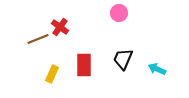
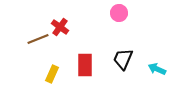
red rectangle: moved 1 px right
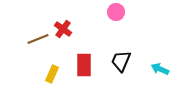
pink circle: moved 3 px left, 1 px up
red cross: moved 3 px right, 2 px down
black trapezoid: moved 2 px left, 2 px down
red rectangle: moved 1 px left
cyan arrow: moved 3 px right
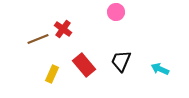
red rectangle: rotated 40 degrees counterclockwise
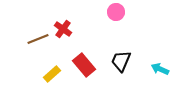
yellow rectangle: rotated 24 degrees clockwise
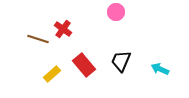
brown line: rotated 40 degrees clockwise
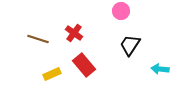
pink circle: moved 5 px right, 1 px up
red cross: moved 11 px right, 4 px down
black trapezoid: moved 9 px right, 16 px up; rotated 10 degrees clockwise
cyan arrow: rotated 18 degrees counterclockwise
yellow rectangle: rotated 18 degrees clockwise
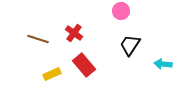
cyan arrow: moved 3 px right, 5 px up
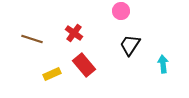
brown line: moved 6 px left
cyan arrow: rotated 78 degrees clockwise
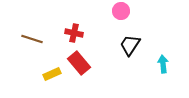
red cross: rotated 24 degrees counterclockwise
red rectangle: moved 5 px left, 2 px up
